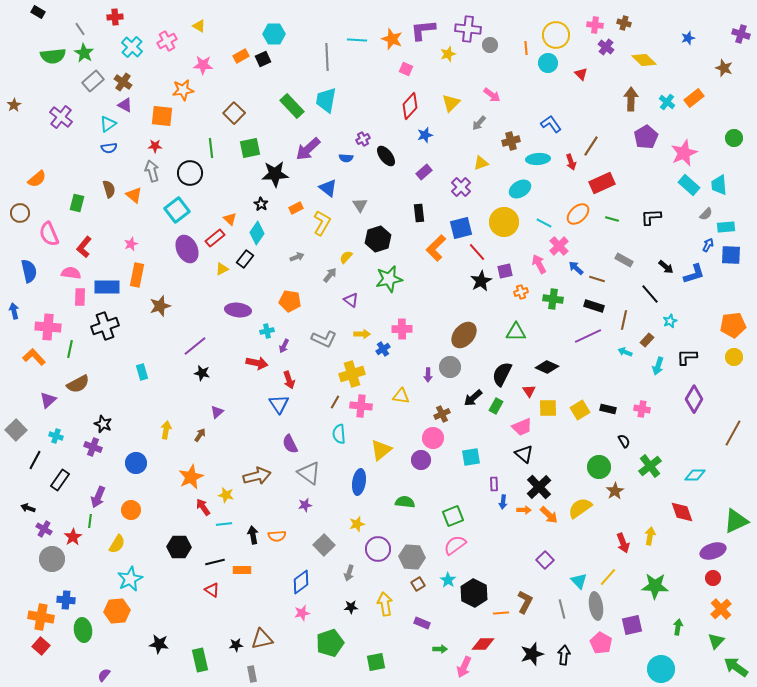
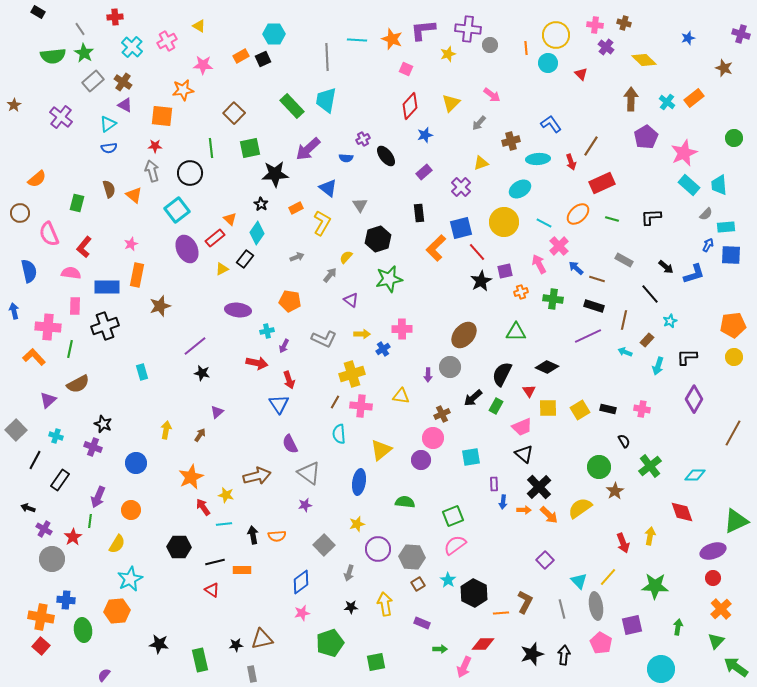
pink rectangle at (80, 297): moved 5 px left, 9 px down
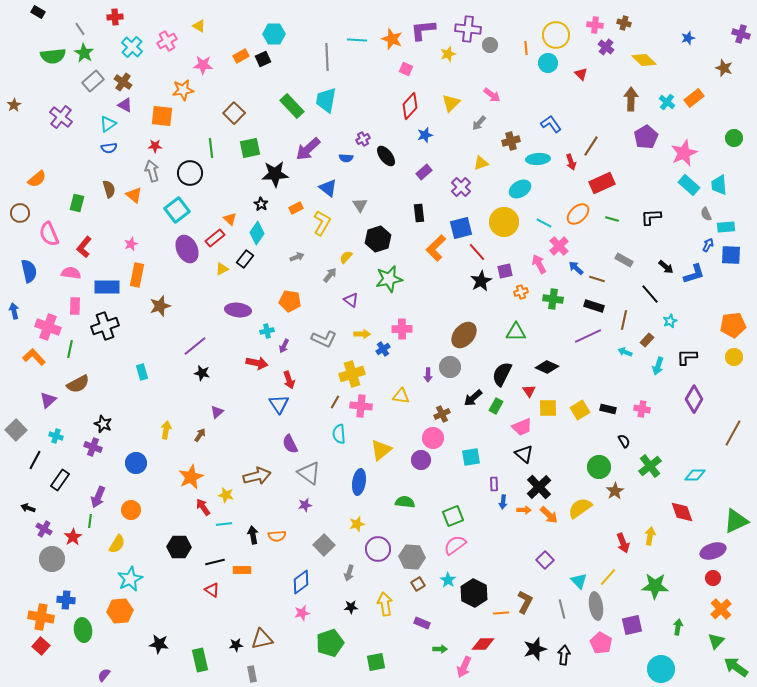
gray semicircle at (706, 214): rotated 112 degrees clockwise
pink cross at (48, 327): rotated 15 degrees clockwise
orange hexagon at (117, 611): moved 3 px right
black star at (532, 654): moved 3 px right, 5 px up
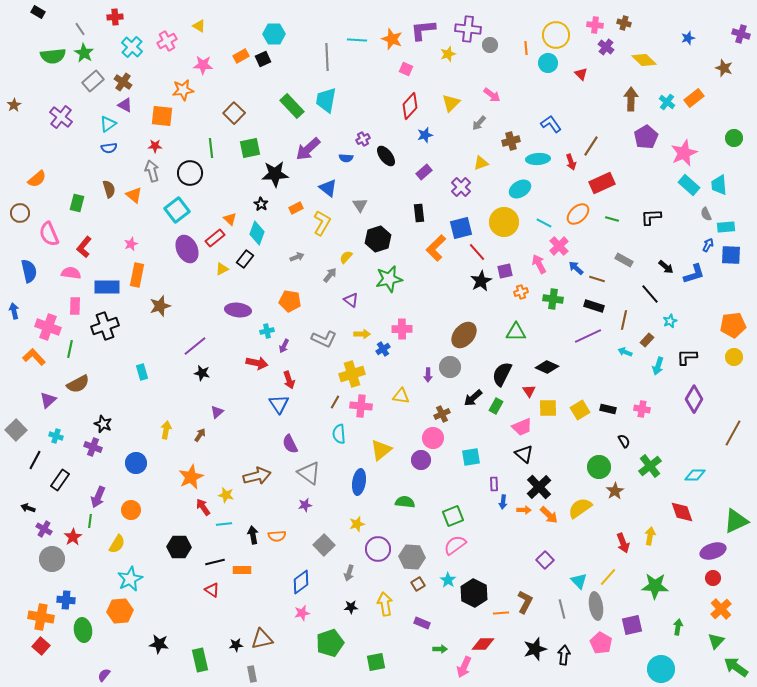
cyan diamond at (257, 233): rotated 15 degrees counterclockwise
